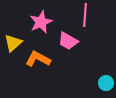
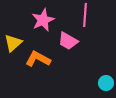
pink star: moved 2 px right, 2 px up
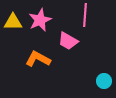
pink star: moved 3 px left
yellow triangle: moved 21 px up; rotated 42 degrees clockwise
cyan circle: moved 2 px left, 2 px up
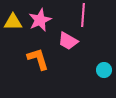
pink line: moved 2 px left
orange L-shape: rotated 45 degrees clockwise
cyan circle: moved 11 px up
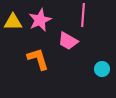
cyan circle: moved 2 px left, 1 px up
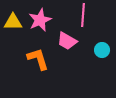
pink trapezoid: moved 1 px left
cyan circle: moved 19 px up
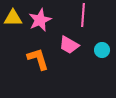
yellow triangle: moved 4 px up
pink trapezoid: moved 2 px right, 4 px down
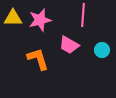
pink star: rotated 10 degrees clockwise
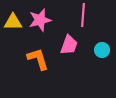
yellow triangle: moved 4 px down
pink trapezoid: rotated 100 degrees counterclockwise
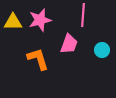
pink trapezoid: moved 1 px up
